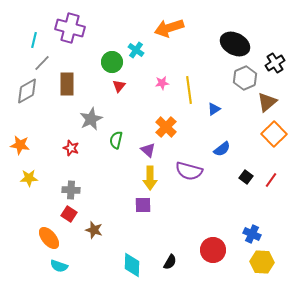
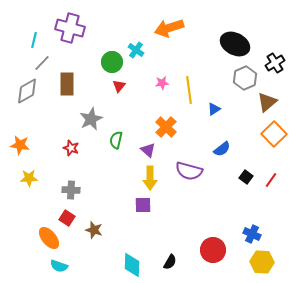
red square: moved 2 px left, 4 px down
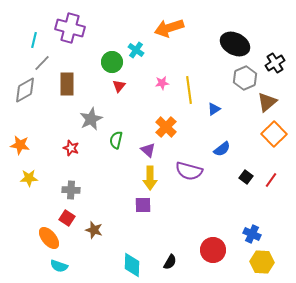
gray diamond: moved 2 px left, 1 px up
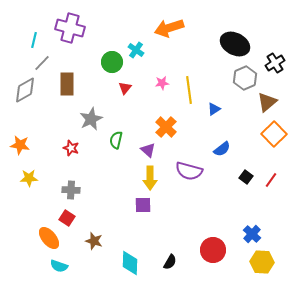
red triangle: moved 6 px right, 2 px down
brown star: moved 11 px down
blue cross: rotated 18 degrees clockwise
cyan diamond: moved 2 px left, 2 px up
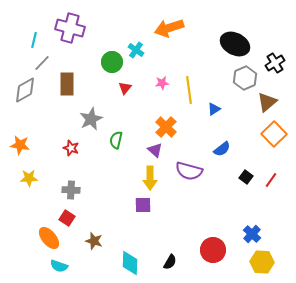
purple triangle: moved 7 px right
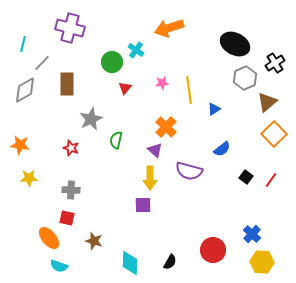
cyan line: moved 11 px left, 4 px down
red square: rotated 21 degrees counterclockwise
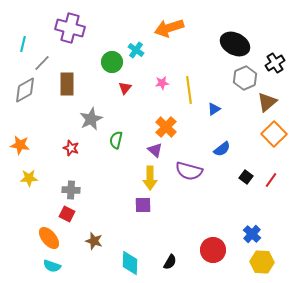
red square: moved 4 px up; rotated 14 degrees clockwise
cyan semicircle: moved 7 px left
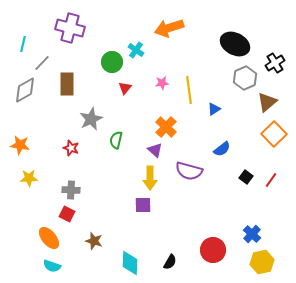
yellow hexagon: rotated 15 degrees counterclockwise
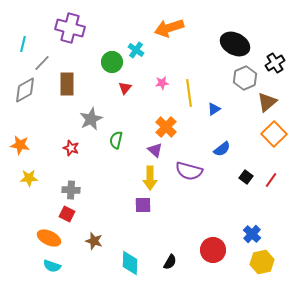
yellow line: moved 3 px down
orange ellipse: rotated 25 degrees counterclockwise
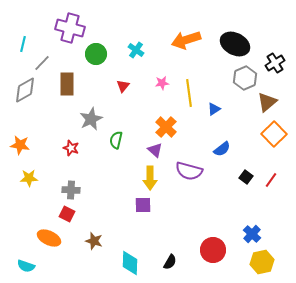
orange arrow: moved 17 px right, 12 px down
green circle: moved 16 px left, 8 px up
red triangle: moved 2 px left, 2 px up
cyan semicircle: moved 26 px left
